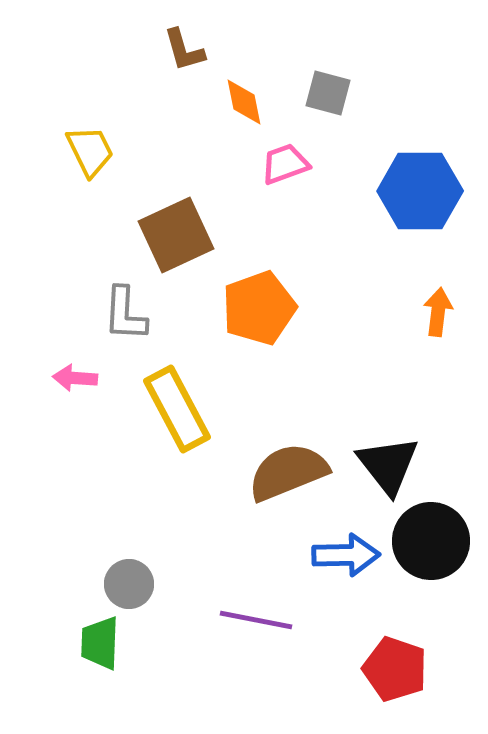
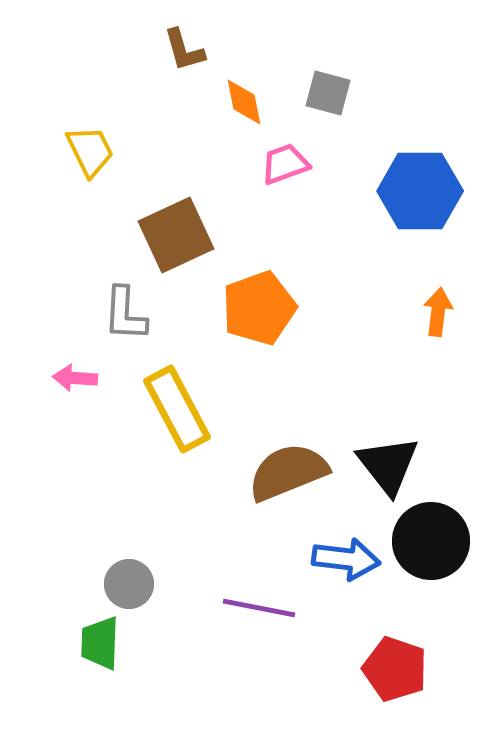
blue arrow: moved 4 px down; rotated 8 degrees clockwise
purple line: moved 3 px right, 12 px up
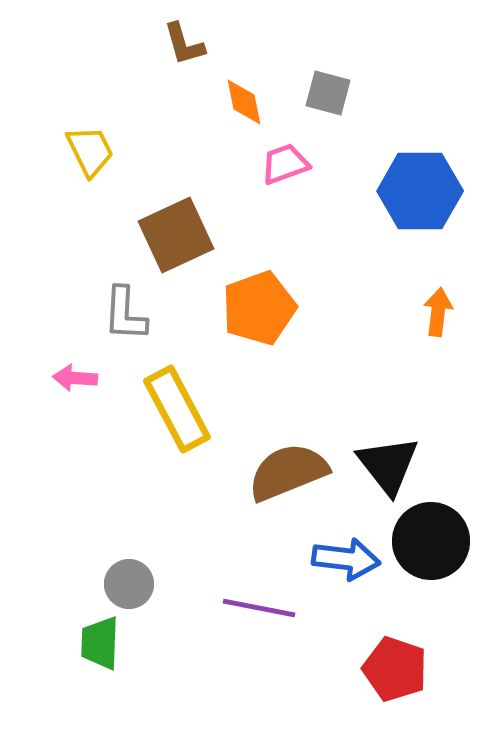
brown L-shape: moved 6 px up
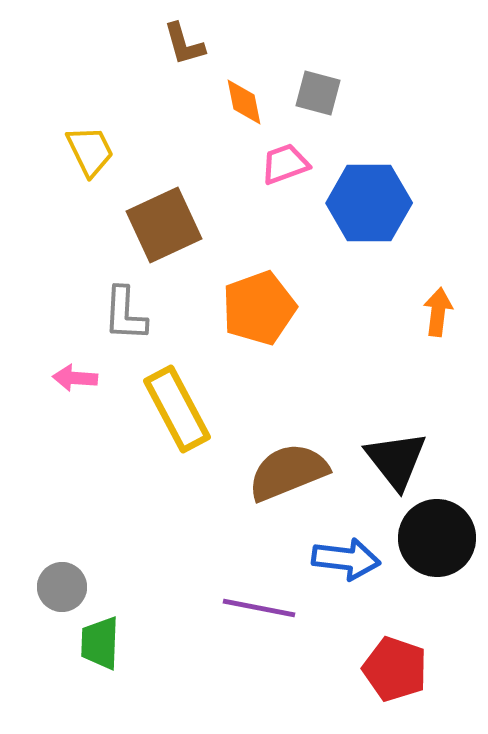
gray square: moved 10 px left
blue hexagon: moved 51 px left, 12 px down
brown square: moved 12 px left, 10 px up
black triangle: moved 8 px right, 5 px up
black circle: moved 6 px right, 3 px up
gray circle: moved 67 px left, 3 px down
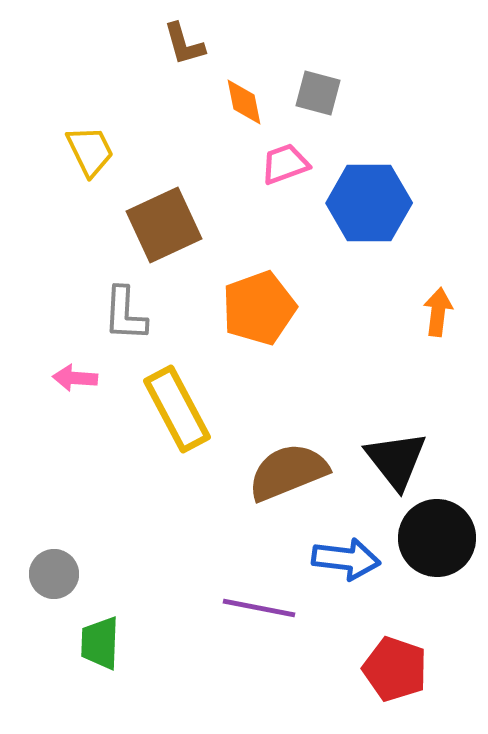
gray circle: moved 8 px left, 13 px up
